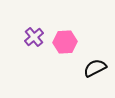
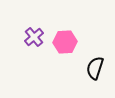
black semicircle: rotated 45 degrees counterclockwise
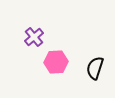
pink hexagon: moved 9 px left, 20 px down
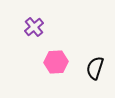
purple cross: moved 10 px up
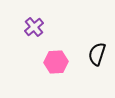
black semicircle: moved 2 px right, 14 px up
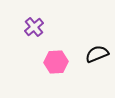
black semicircle: rotated 50 degrees clockwise
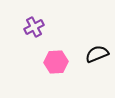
purple cross: rotated 12 degrees clockwise
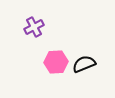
black semicircle: moved 13 px left, 10 px down
